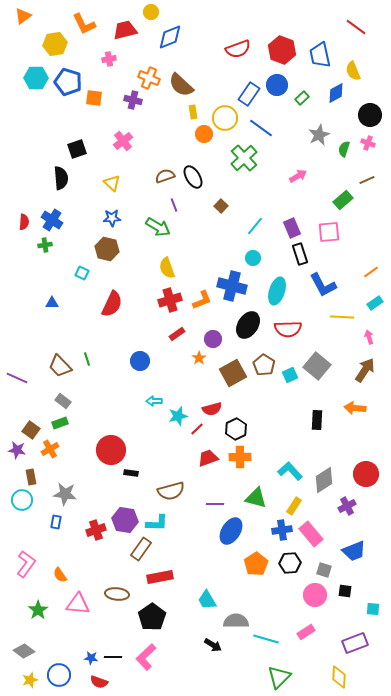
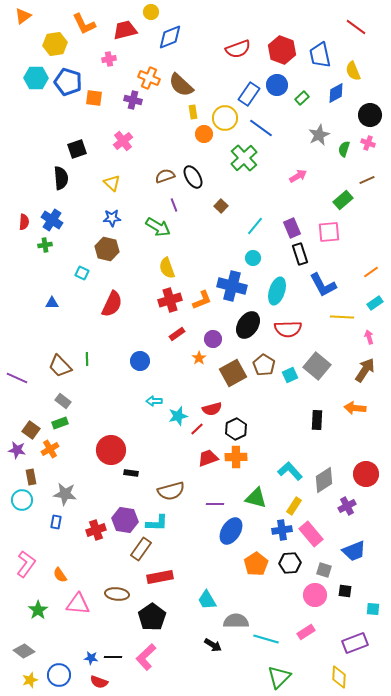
green line at (87, 359): rotated 16 degrees clockwise
orange cross at (240, 457): moved 4 px left
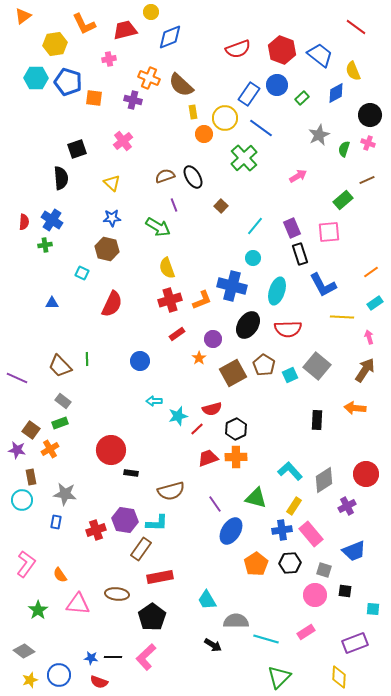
blue trapezoid at (320, 55): rotated 140 degrees clockwise
purple line at (215, 504): rotated 54 degrees clockwise
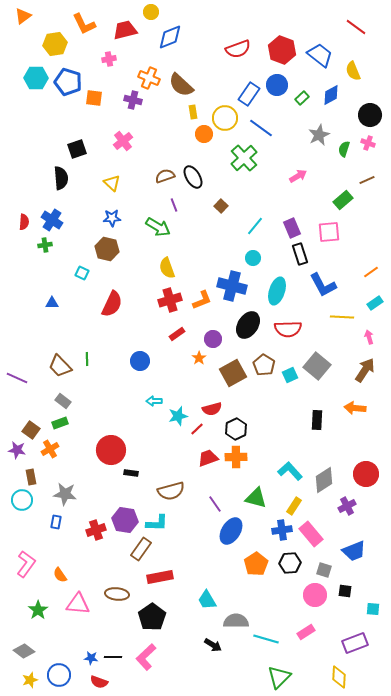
blue diamond at (336, 93): moved 5 px left, 2 px down
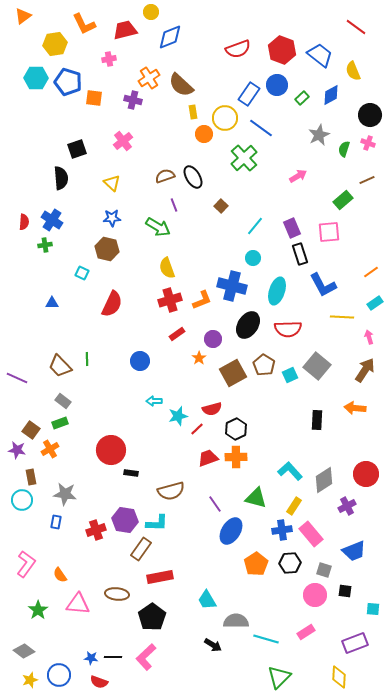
orange cross at (149, 78): rotated 35 degrees clockwise
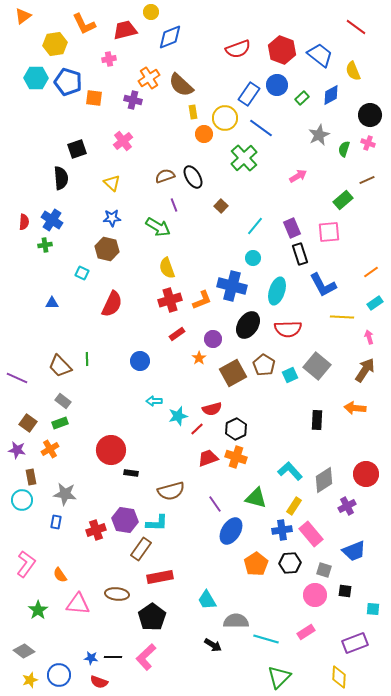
brown square at (31, 430): moved 3 px left, 7 px up
orange cross at (236, 457): rotated 20 degrees clockwise
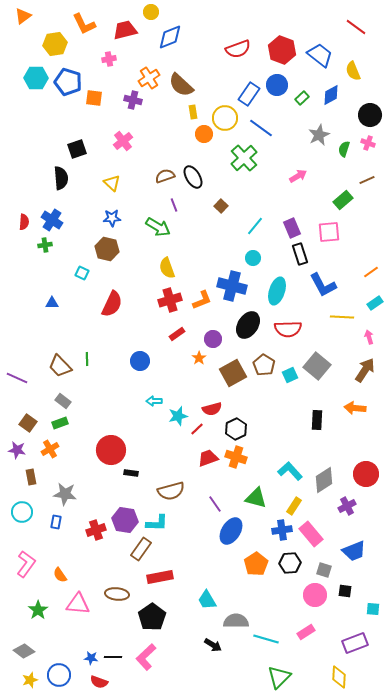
cyan circle at (22, 500): moved 12 px down
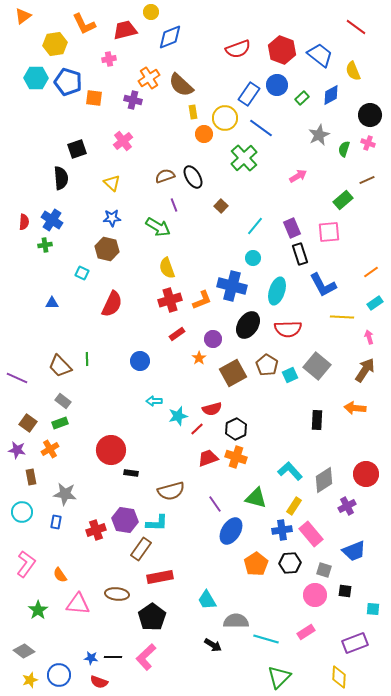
brown pentagon at (264, 365): moved 3 px right
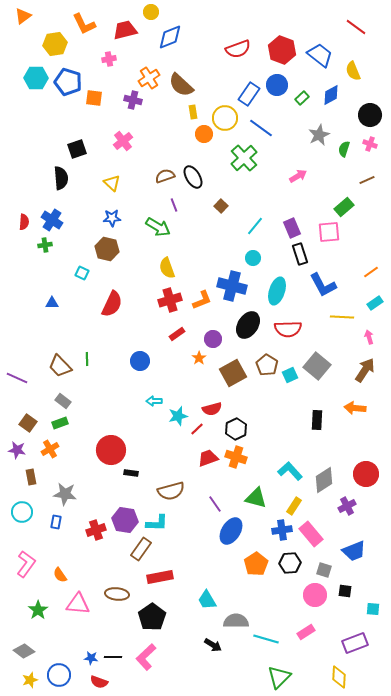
pink cross at (368, 143): moved 2 px right, 1 px down
green rectangle at (343, 200): moved 1 px right, 7 px down
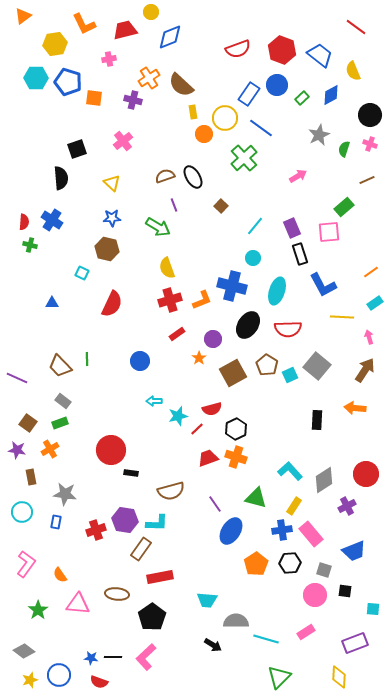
green cross at (45, 245): moved 15 px left; rotated 24 degrees clockwise
cyan trapezoid at (207, 600): rotated 55 degrees counterclockwise
